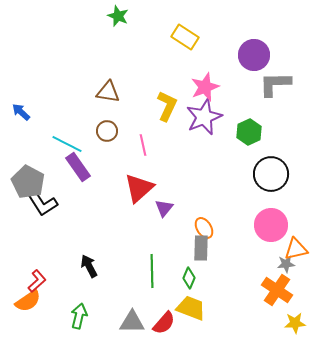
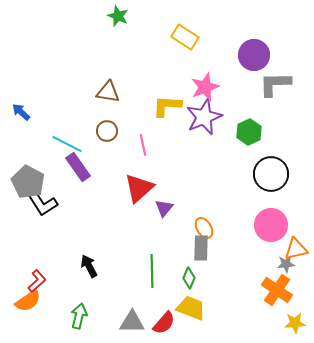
yellow L-shape: rotated 112 degrees counterclockwise
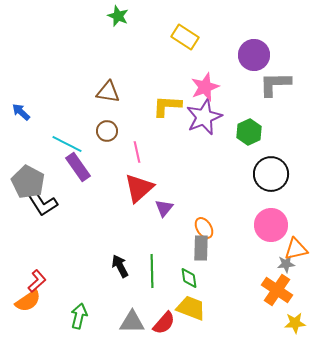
pink line: moved 6 px left, 7 px down
black arrow: moved 31 px right
green diamond: rotated 30 degrees counterclockwise
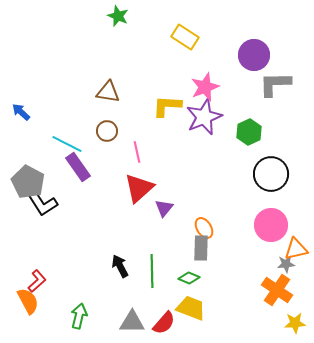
green diamond: rotated 60 degrees counterclockwise
orange semicircle: rotated 84 degrees counterclockwise
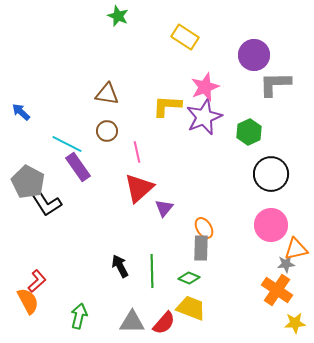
brown triangle: moved 1 px left, 2 px down
black L-shape: moved 4 px right
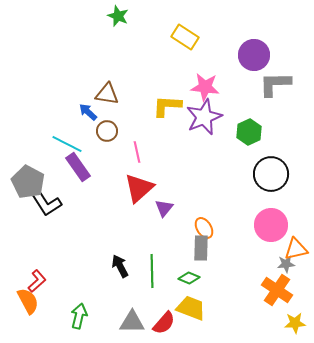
pink star: rotated 28 degrees clockwise
blue arrow: moved 67 px right
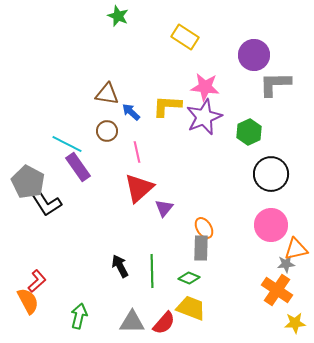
blue arrow: moved 43 px right
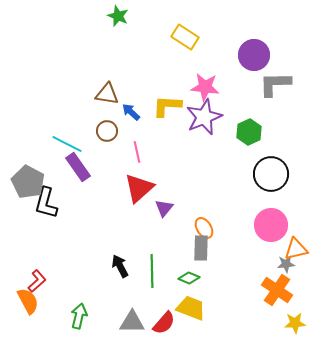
black L-shape: rotated 48 degrees clockwise
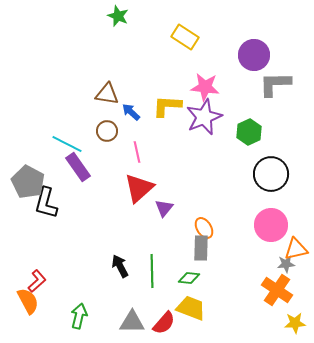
green diamond: rotated 15 degrees counterclockwise
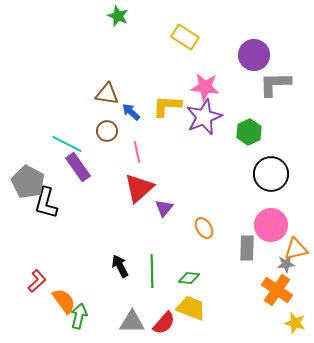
gray rectangle: moved 46 px right
orange semicircle: moved 36 px right; rotated 8 degrees counterclockwise
yellow star: rotated 20 degrees clockwise
